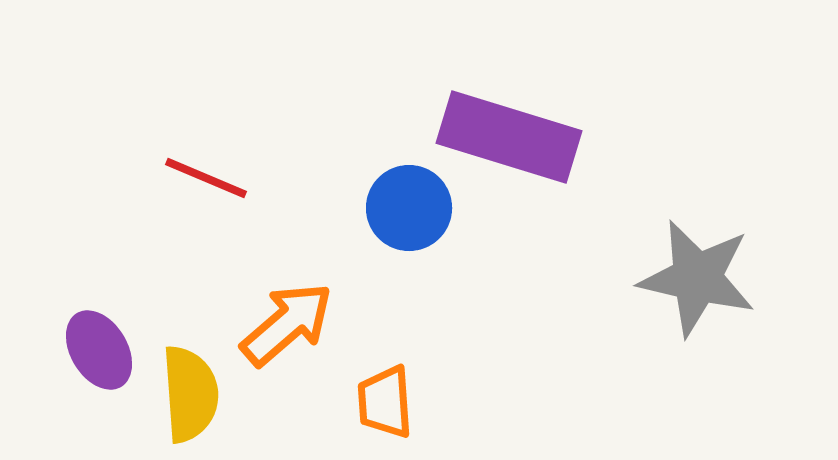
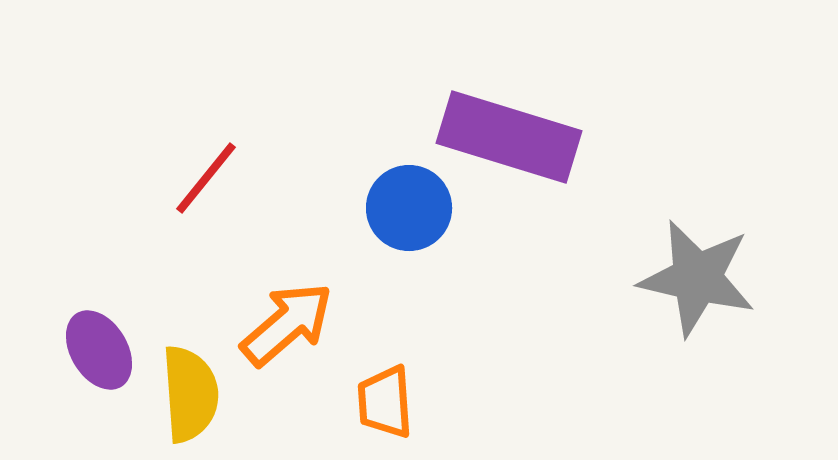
red line: rotated 74 degrees counterclockwise
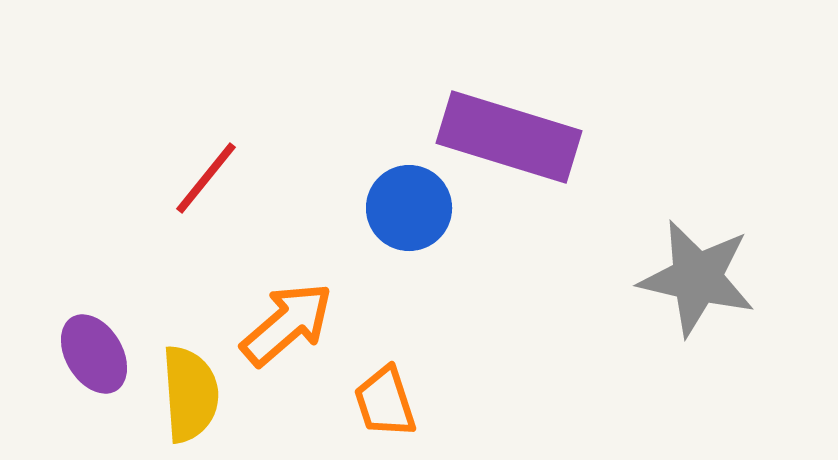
purple ellipse: moved 5 px left, 4 px down
orange trapezoid: rotated 14 degrees counterclockwise
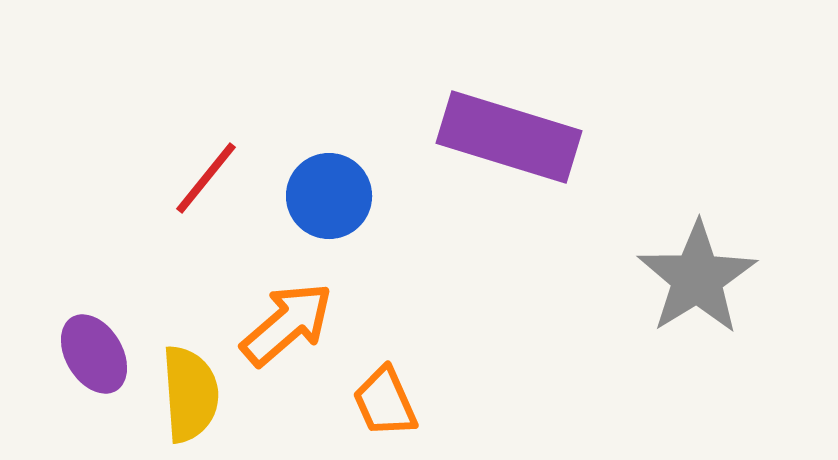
blue circle: moved 80 px left, 12 px up
gray star: rotated 27 degrees clockwise
orange trapezoid: rotated 6 degrees counterclockwise
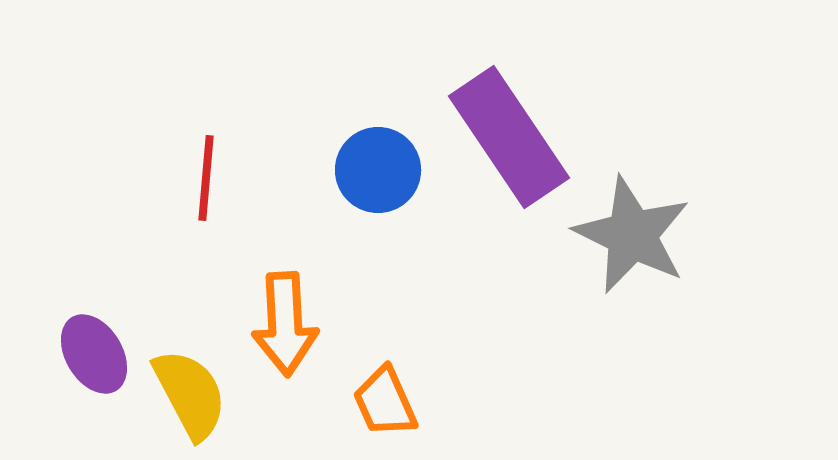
purple rectangle: rotated 39 degrees clockwise
red line: rotated 34 degrees counterclockwise
blue circle: moved 49 px right, 26 px up
gray star: moved 65 px left, 43 px up; rotated 14 degrees counterclockwise
orange arrow: moved 2 px left; rotated 128 degrees clockwise
yellow semicircle: rotated 24 degrees counterclockwise
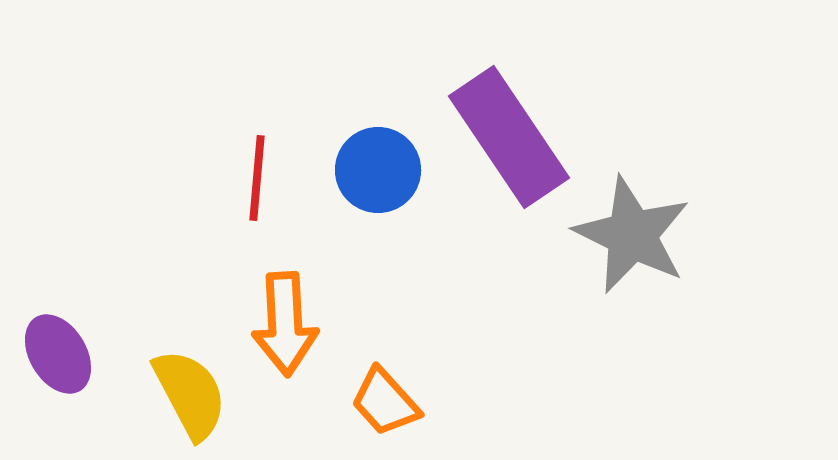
red line: moved 51 px right
purple ellipse: moved 36 px left
orange trapezoid: rotated 18 degrees counterclockwise
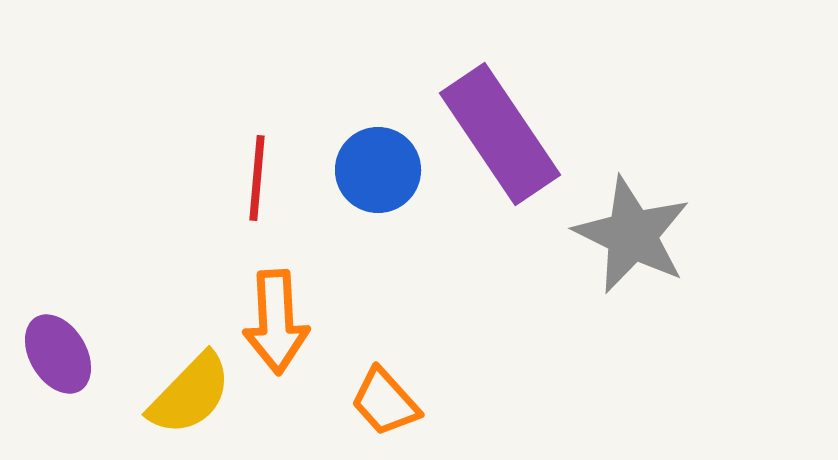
purple rectangle: moved 9 px left, 3 px up
orange arrow: moved 9 px left, 2 px up
yellow semicircle: rotated 72 degrees clockwise
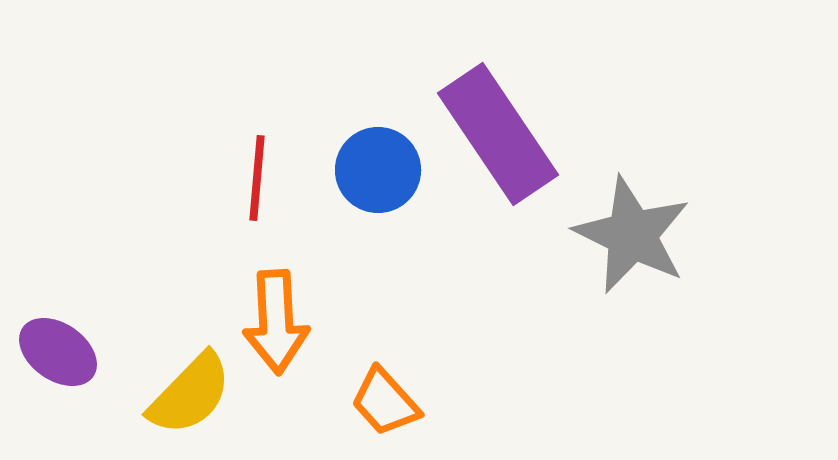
purple rectangle: moved 2 px left
purple ellipse: moved 2 px up; rotated 24 degrees counterclockwise
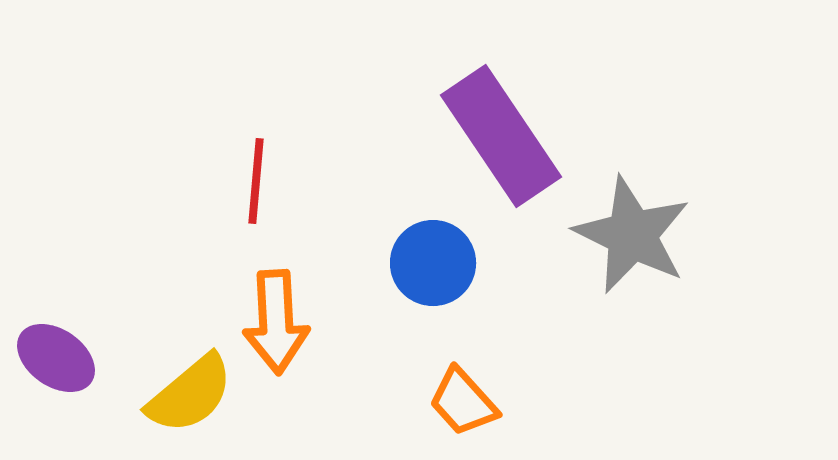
purple rectangle: moved 3 px right, 2 px down
blue circle: moved 55 px right, 93 px down
red line: moved 1 px left, 3 px down
purple ellipse: moved 2 px left, 6 px down
yellow semicircle: rotated 6 degrees clockwise
orange trapezoid: moved 78 px right
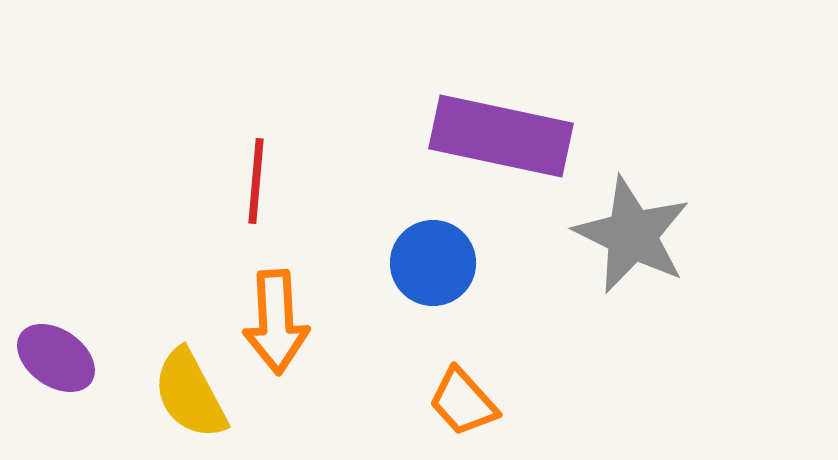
purple rectangle: rotated 44 degrees counterclockwise
yellow semicircle: rotated 102 degrees clockwise
